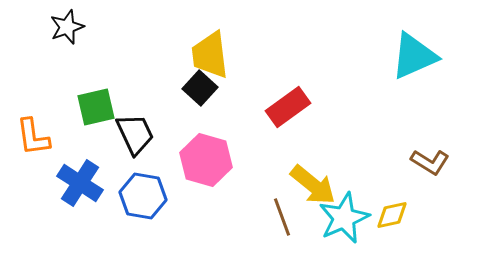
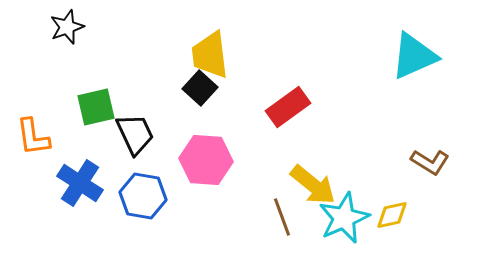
pink hexagon: rotated 12 degrees counterclockwise
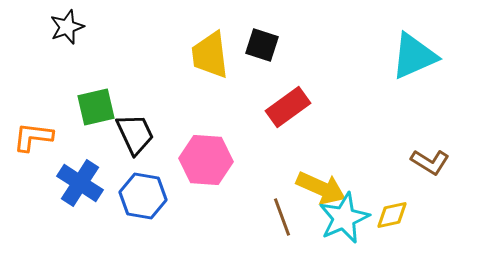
black square: moved 62 px right, 43 px up; rotated 24 degrees counterclockwise
orange L-shape: rotated 105 degrees clockwise
yellow arrow: moved 8 px right, 3 px down; rotated 15 degrees counterclockwise
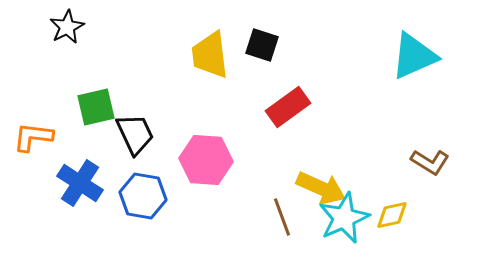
black star: rotated 8 degrees counterclockwise
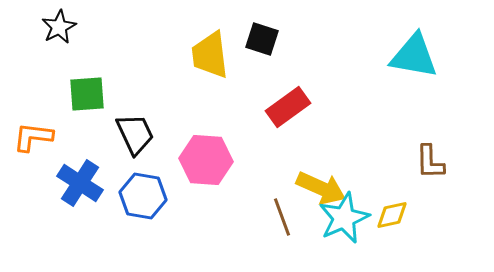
black star: moved 8 px left
black square: moved 6 px up
cyan triangle: rotated 34 degrees clockwise
green square: moved 9 px left, 13 px up; rotated 9 degrees clockwise
brown L-shape: rotated 57 degrees clockwise
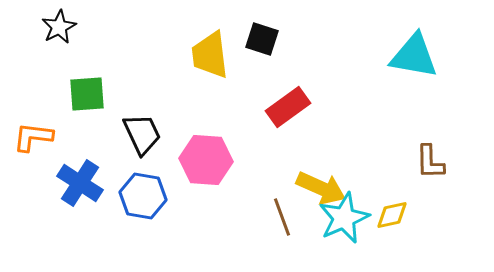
black trapezoid: moved 7 px right
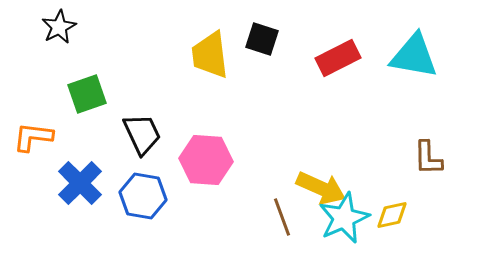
green square: rotated 15 degrees counterclockwise
red rectangle: moved 50 px right, 49 px up; rotated 9 degrees clockwise
brown L-shape: moved 2 px left, 4 px up
blue cross: rotated 12 degrees clockwise
